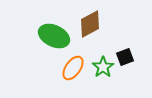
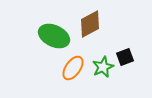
green star: rotated 10 degrees clockwise
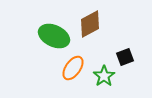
green star: moved 1 px right, 9 px down; rotated 10 degrees counterclockwise
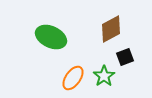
brown diamond: moved 21 px right, 5 px down
green ellipse: moved 3 px left, 1 px down
orange ellipse: moved 10 px down
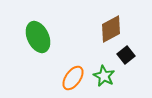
green ellipse: moved 13 px left; rotated 40 degrees clockwise
black square: moved 1 px right, 2 px up; rotated 18 degrees counterclockwise
green star: rotated 10 degrees counterclockwise
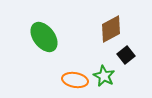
green ellipse: moved 6 px right; rotated 12 degrees counterclockwise
orange ellipse: moved 2 px right, 2 px down; rotated 65 degrees clockwise
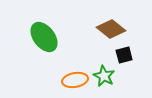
brown diamond: rotated 68 degrees clockwise
black square: moved 2 px left; rotated 24 degrees clockwise
orange ellipse: rotated 20 degrees counterclockwise
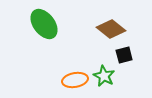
green ellipse: moved 13 px up
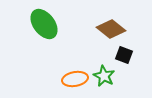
black square: rotated 36 degrees clockwise
orange ellipse: moved 1 px up
